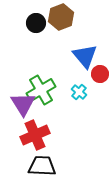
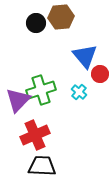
brown hexagon: rotated 15 degrees clockwise
green cross: rotated 12 degrees clockwise
purple triangle: moved 5 px left, 4 px up; rotated 16 degrees clockwise
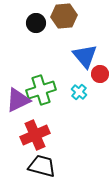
brown hexagon: moved 3 px right, 1 px up
purple triangle: rotated 20 degrees clockwise
black trapezoid: rotated 12 degrees clockwise
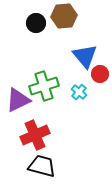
green cross: moved 3 px right, 4 px up
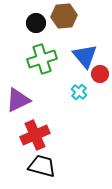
green cross: moved 2 px left, 27 px up
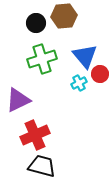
cyan cross: moved 9 px up; rotated 21 degrees clockwise
